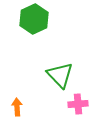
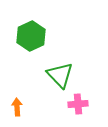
green hexagon: moved 3 px left, 17 px down
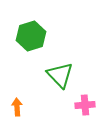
green hexagon: rotated 8 degrees clockwise
pink cross: moved 7 px right, 1 px down
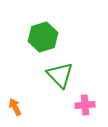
green hexagon: moved 12 px right, 1 px down
orange arrow: moved 2 px left; rotated 24 degrees counterclockwise
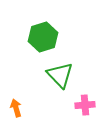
orange arrow: moved 1 px right, 1 px down; rotated 12 degrees clockwise
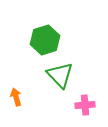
green hexagon: moved 2 px right, 3 px down
orange arrow: moved 11 px up
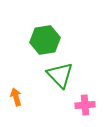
green hexagon: rotated 8 degrees clockwise
